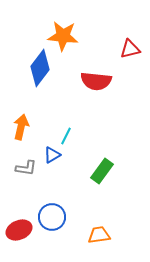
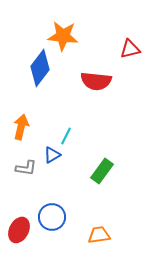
red ellipse: rotated 40 degrees counterclockwise
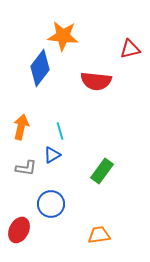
cyan line: moved 6 px left, 5 px up; rotated 42 degrees counterclockwise
blue circle: moved 1 px left, 13 px up
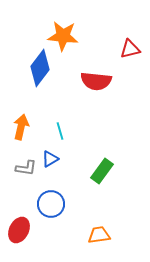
blue triangle: moved 2 px left, 4 px down
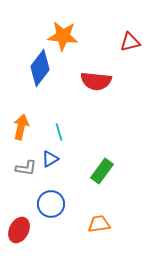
red triangle: moved 7 px up
cyan line: moved 1 px left, 1 px down
orange trapezoid: moved 11 px up
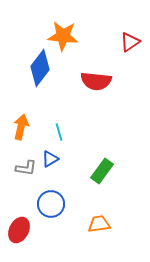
red triangle: rotated 20 degrees counterclockwise
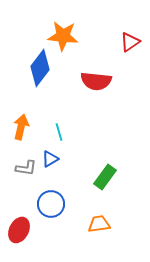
green rectangle: moved 3 px right, 6 px down
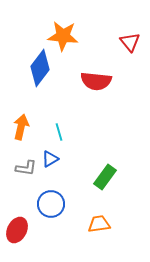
red triangle: rotated 35 degrees counterclockwise
red ellipse: moved 2 px left
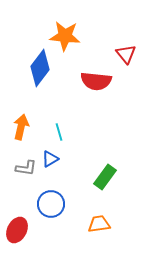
orange star: moved 2 px right
red triangle: moved 4 px left, 12 px down
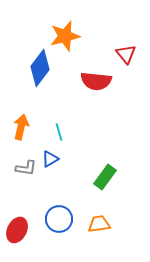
orange star: rotated 20 degrees counterclockwise
blue circle: moved 8 px right, 15 px down
